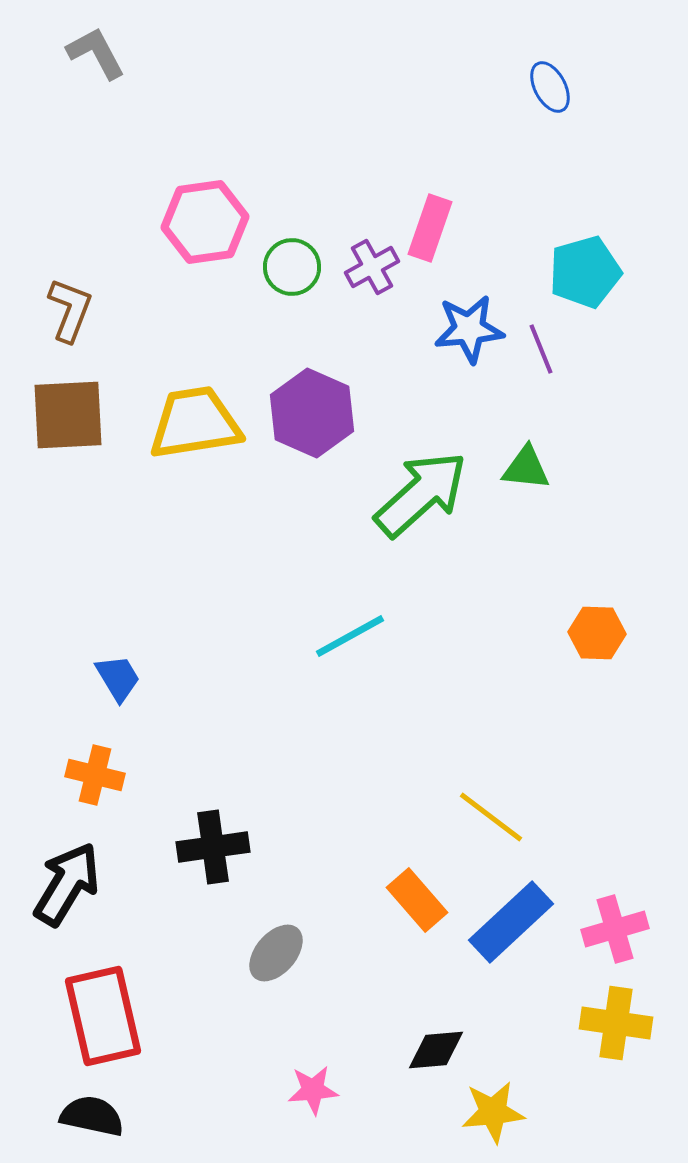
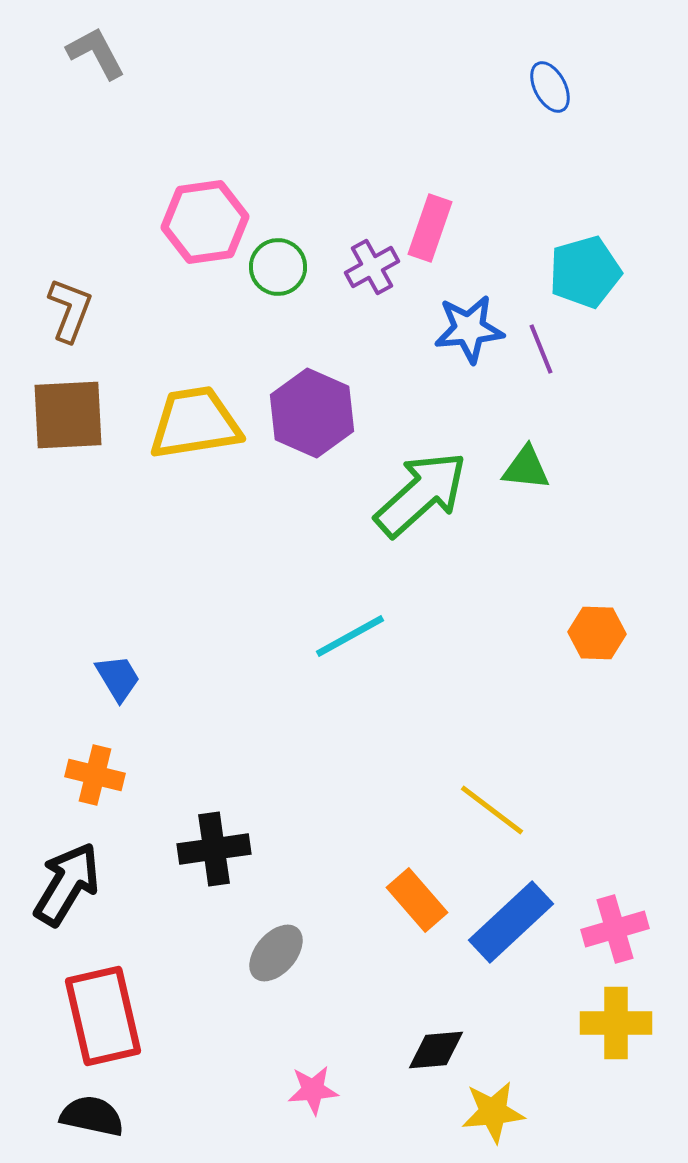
green circle: moved 14 px left
yellow line: moved 1 px right, 7 px up
black cross: moved 1 px right, 2 px down
yellow cross: rotated 8 degrees counterclockwise
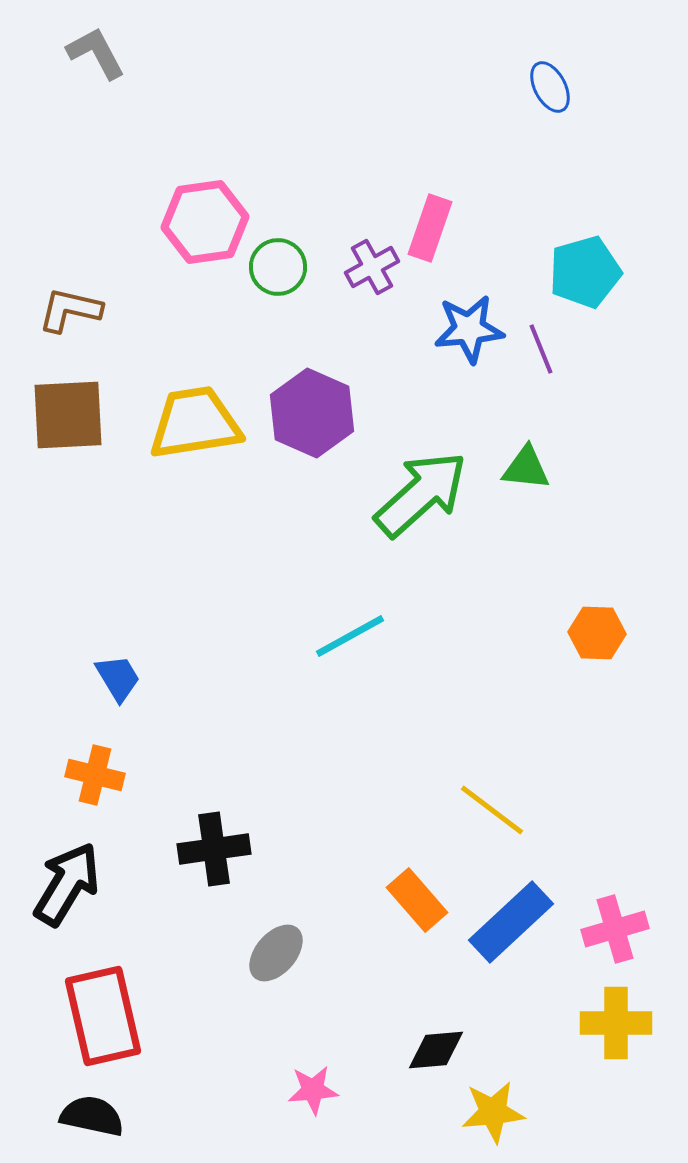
brown L-shape: rotated 98 degrees counterclockwise
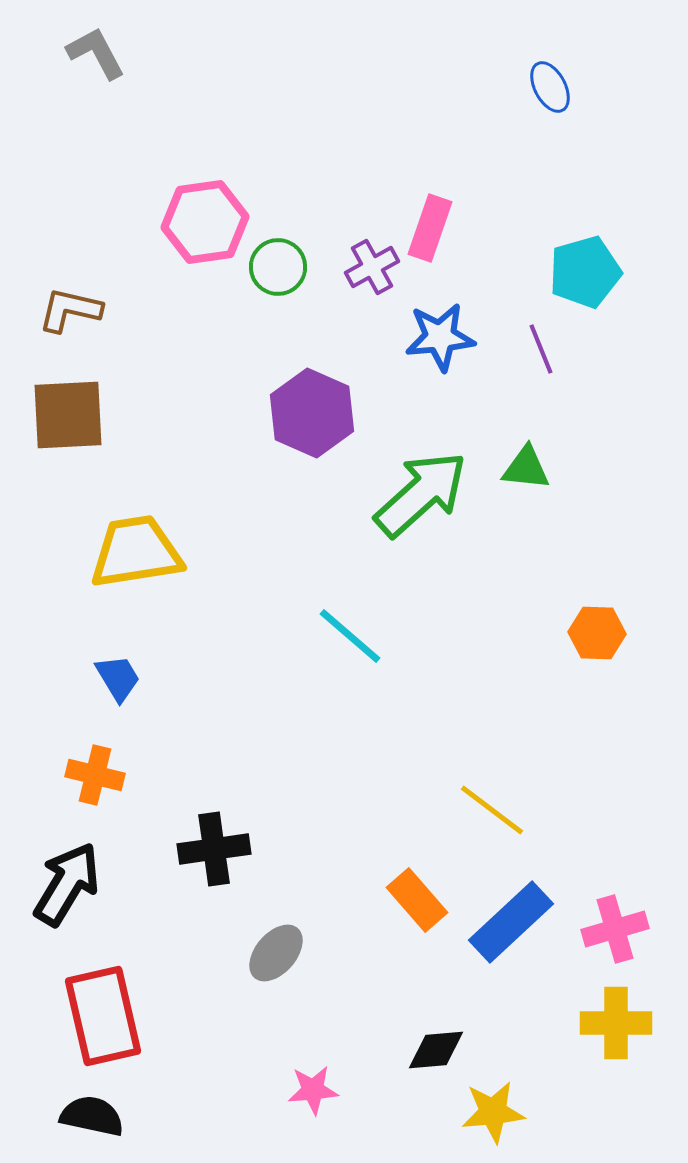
blue star: moved 29 px left, 8 px down
yellow trapezoid: moved 59 px left, 129 px down
cyan line: rotated 70 degrees clockwise
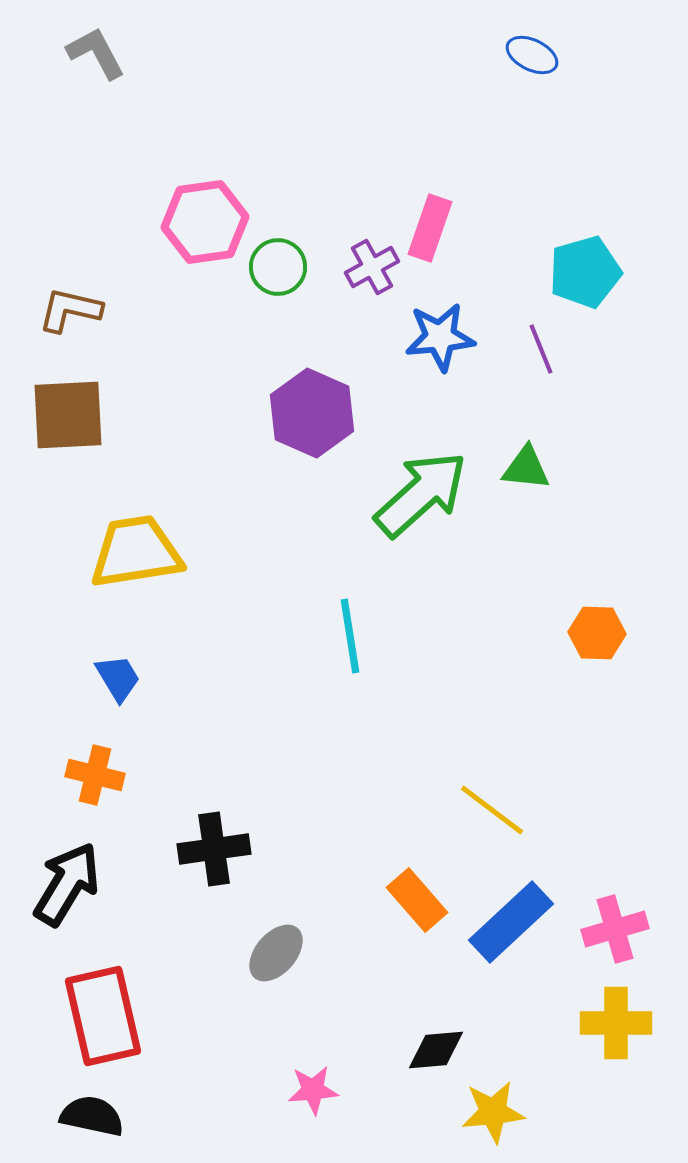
blue ellipse: moved 18 px left, 32 px up; rotated 36 degrees counterclockwise
cyan line: rotated 40 degrees clockwise
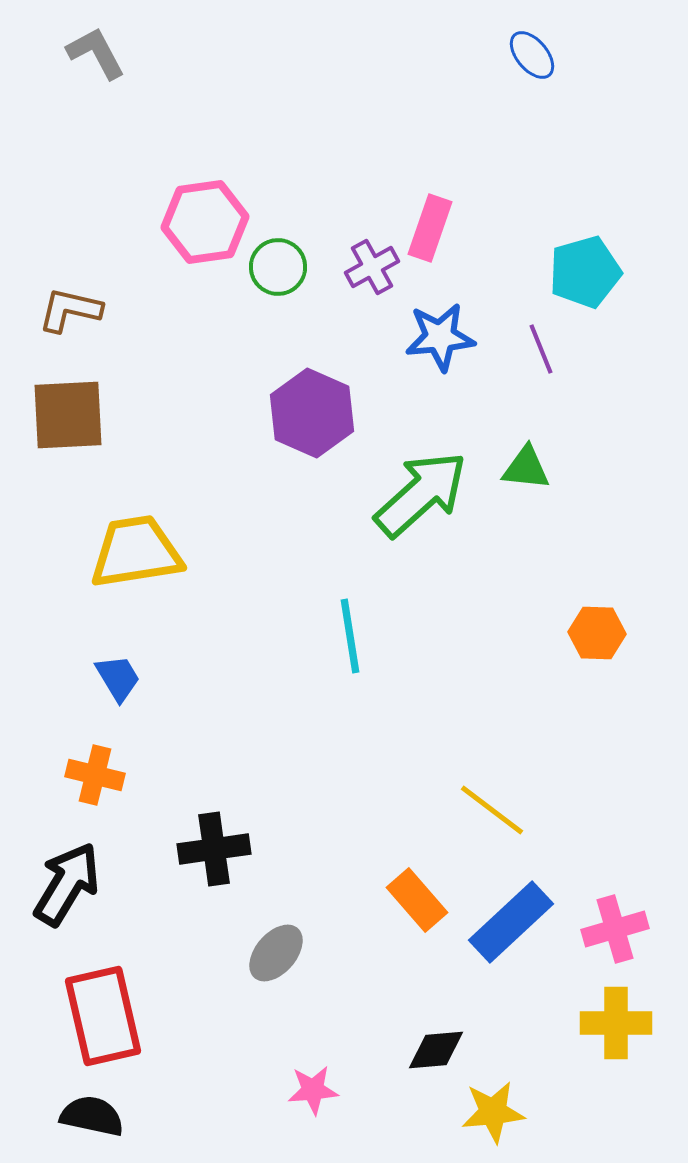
blue ellipse: rotated 24 degrees clockwise
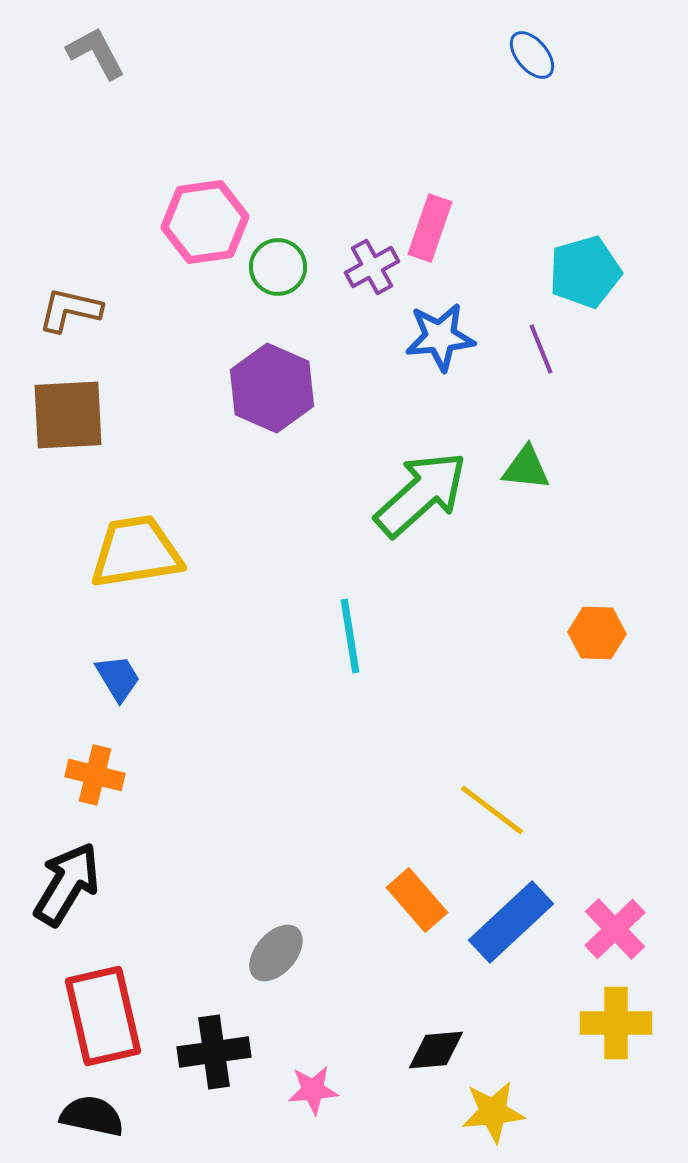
purple hexagon: moved 40 px left, 25 px up
black cross: moved 203 px down
pink cross: rotated 28 degrees counterclockwise
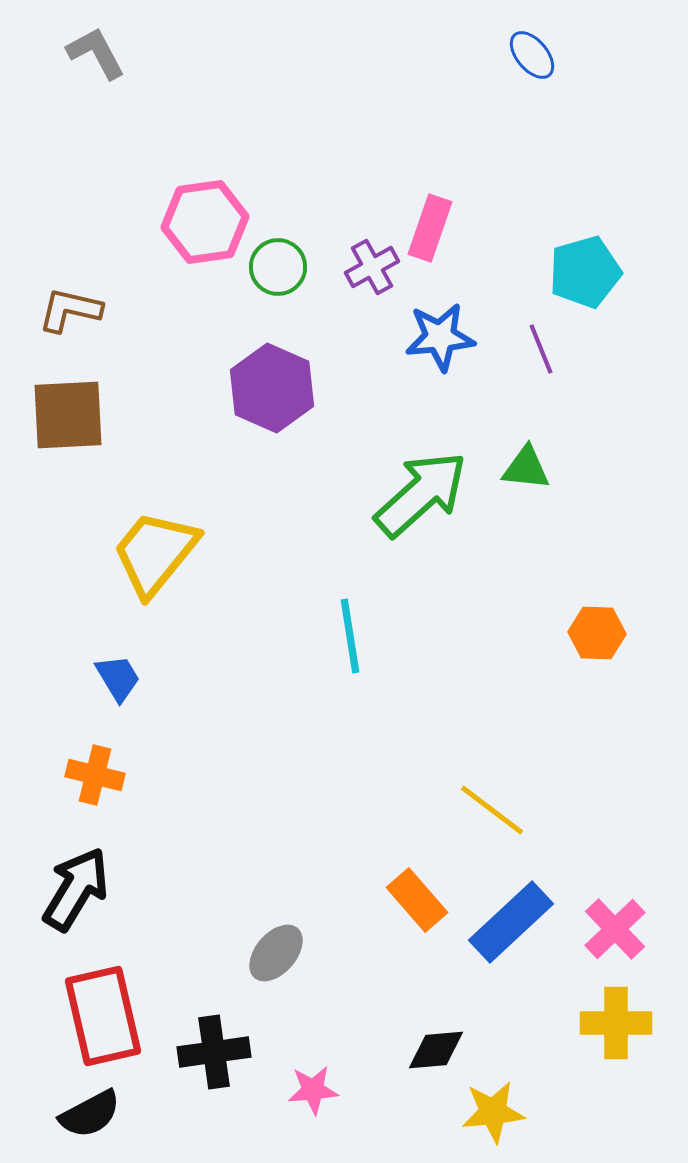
yellow trapezoid: moved 19 px right, 1 px down; rotated 42 degrees counterclockwise
black arrow: moved 9 px right, 5 px down
black semicircle: moved 2 px left, 2 px up; rotated 140 degrees clockwise
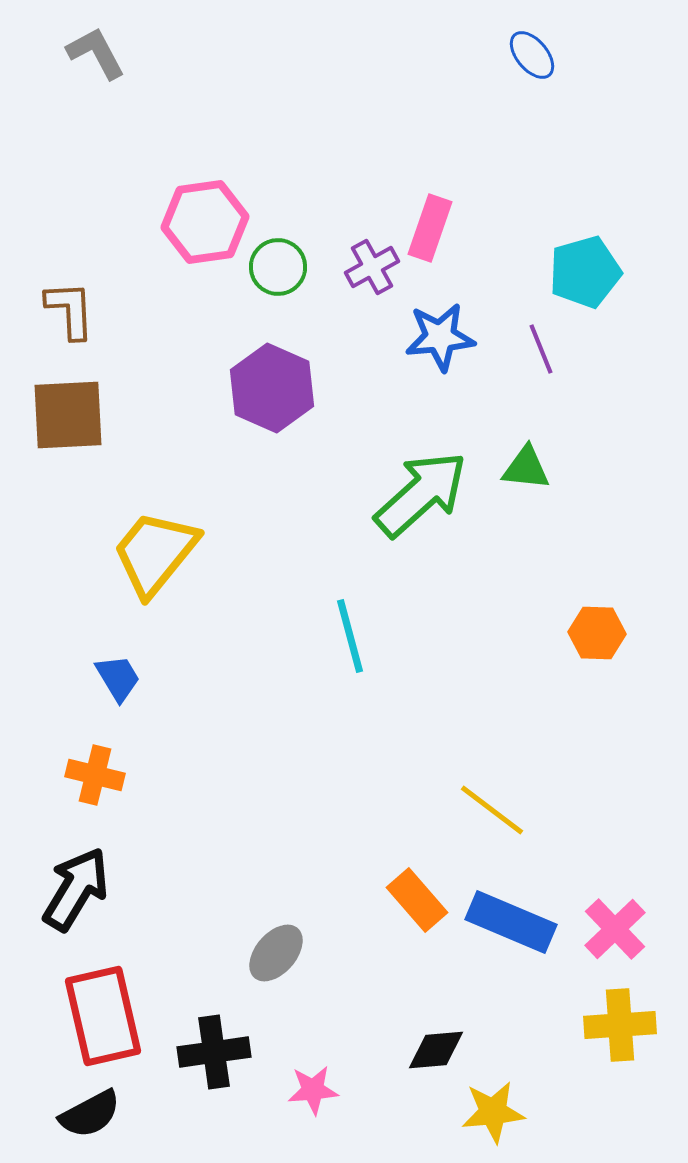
brown L-shape: rotated 74 degrees clockwise
cyan line: rotated 6 degrees counterclockwise
blue rectangle: rotated 66 degrees clockwise
yellow cross: moved 4 px right, 2 px down; rotated 4 degrees counterclockwise
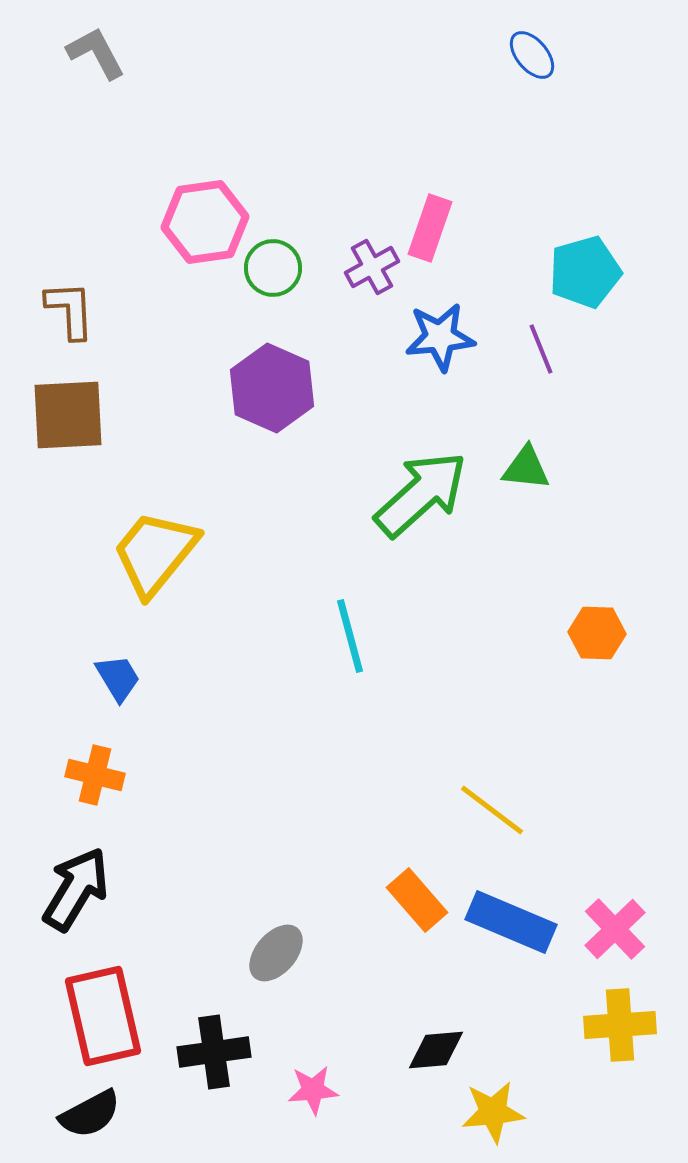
green circle: moved 5 px left, 1 px down
